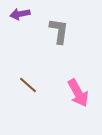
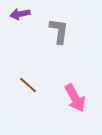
pink arrow: moved 3 px left, 5 px down
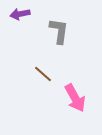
brown line: moved 15 px right, 11 px up
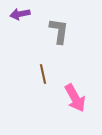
brown line: rotated 36 degrees clockwise
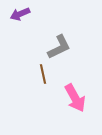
purple arrow: rotated 12 degrees counterclockwise
gray L-shape: moved 16 px down; rotated 56 degrees clockwise
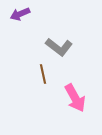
gray L-shape: rotated 64 degrees clockwise
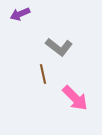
pink arrow: rotated 16 degrees counterclockwise
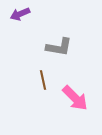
gray L-shape: rotated 28 degrees counterclockwise
brown line: moved 6 px down
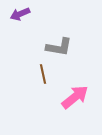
brown line: moved 6 px up
pink arrow: moved 1 px up; rotated 84 degrees counterclockwise
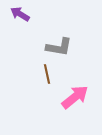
purple arrow: rotated 54 degrees clockwise
brown line: moved 4 px right
